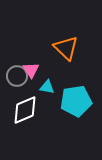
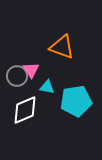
orange triangle: moved 4 px left, 1 px up; rotated 24 degrees counterclockwise
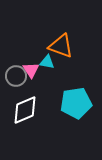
orange triangle: moved 1 px left, 1 px up
gray circle: moved 1 px left
cyan triangle: moved 25 px up
cyan pentagon: moved 2 px down
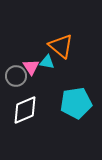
orange triangle: rotated 20 degrees clockwise
pink triangle: moved 3 px up
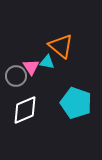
cyan pentagon: rotated 28 degrees clockwise
